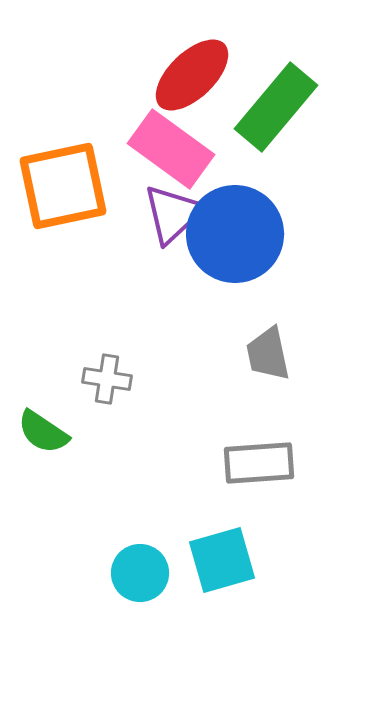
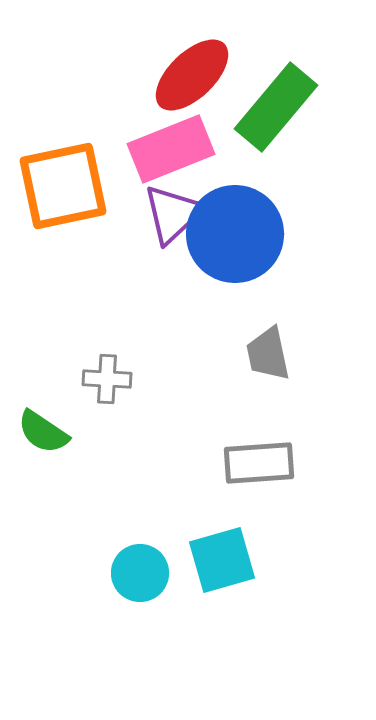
pink rectangle: rotated 58 degrees counterclockwise
gray cross: rotated 6 degrees counterclockwise
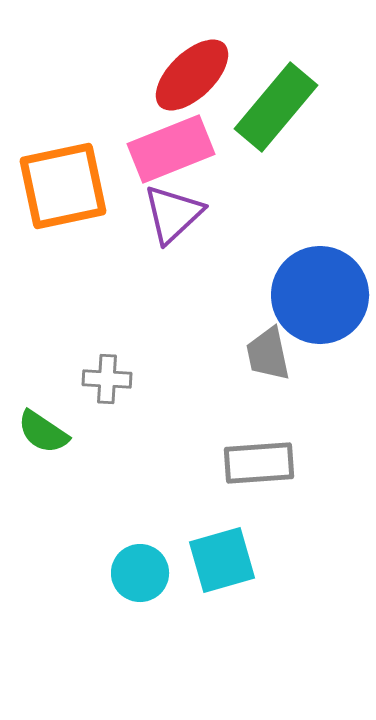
blue circle: moved 85 px right, 61 px down
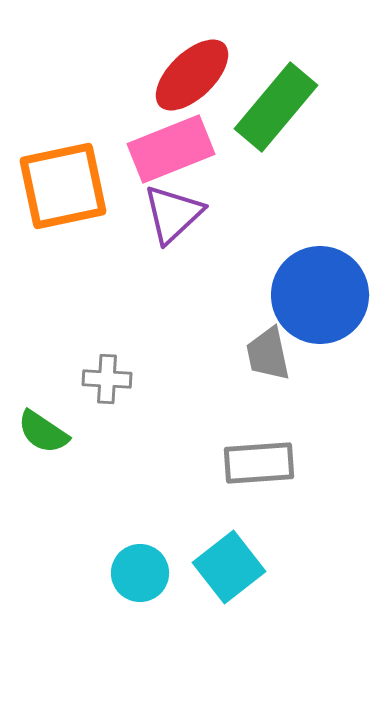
cyan square: moved 7 px right, 7 px down; rotated 22 degrees counterclockwise
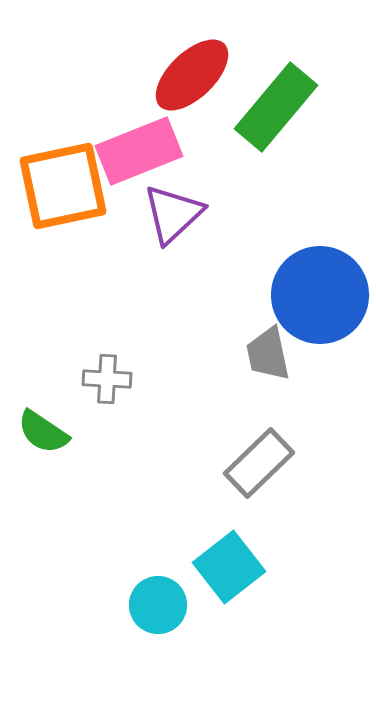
pink rectangle: moved 32 px left, 2 px down
gray rectangle: rotated 40 degrees counterclockwise
cyan circle: moved 18 px right, 32 px down
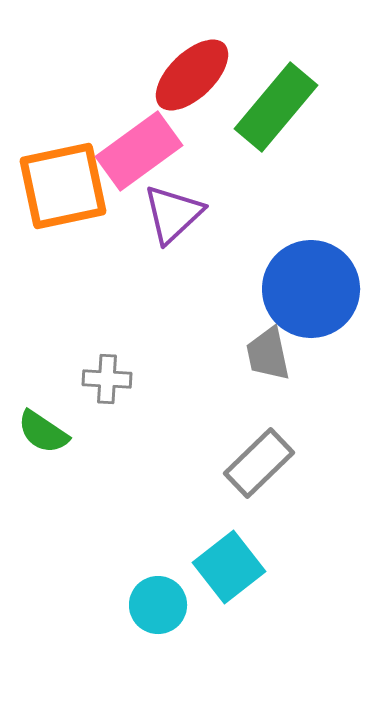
pink rectangle: rotated 14 degrees counterclockwise
blue circle: moved 9 px left, 6 px up
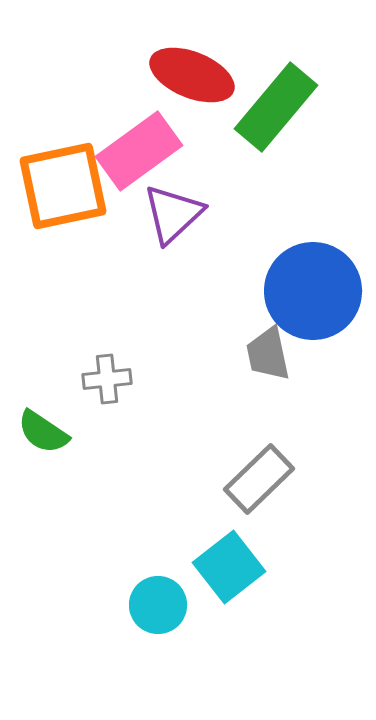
red ellipse: rotated 66 degrees clockwise
blue circle: moved 2 px right, 2 px down
gray cross: rotated 9 degrees counterclockwise
gray rectangle: moved 16 px down
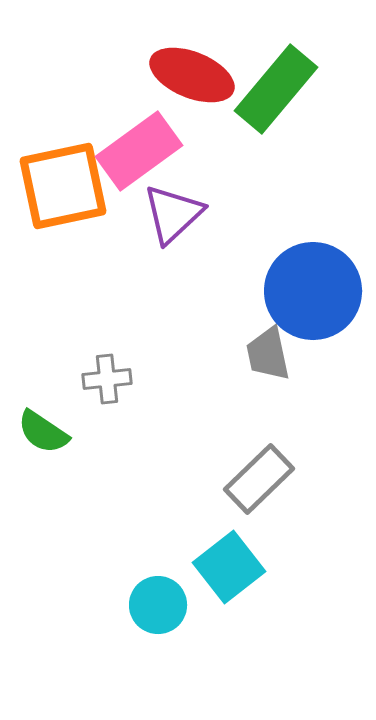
green rectangle: moved 18 px up
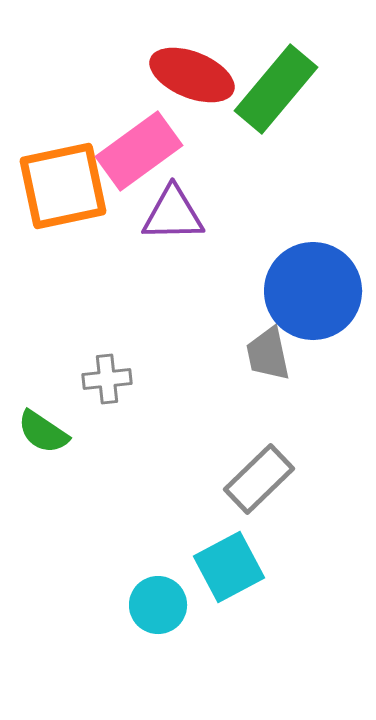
purple triangle: rotated 42 degrees clockwise
cyan square: rotated 10 degrees clockwise
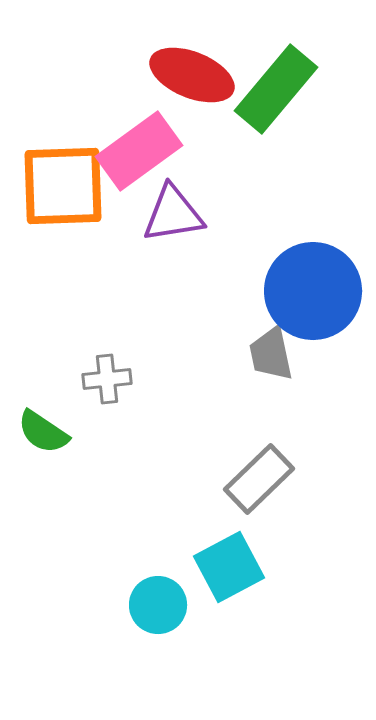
orange square: rotated 10 degrees clockwise
purple triangle: rotated 8 degrees counterclockwise
gray trapezoid: moved 3 px right
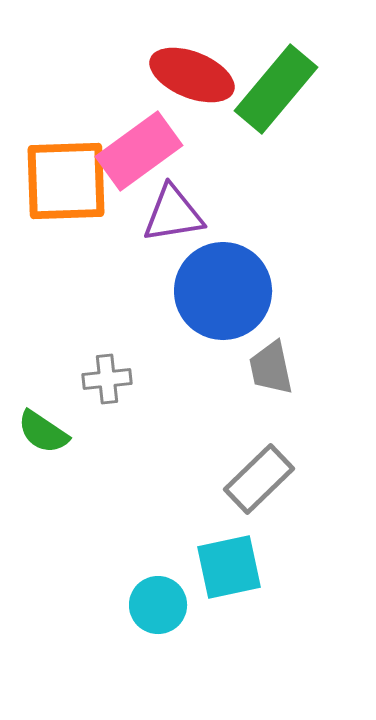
orange square: moved 3 px right, 5 px up
blue circle: moved 90 px left
gray trapezoid: moved 14 px down
cyan square: rotated 16 degrees clockwise
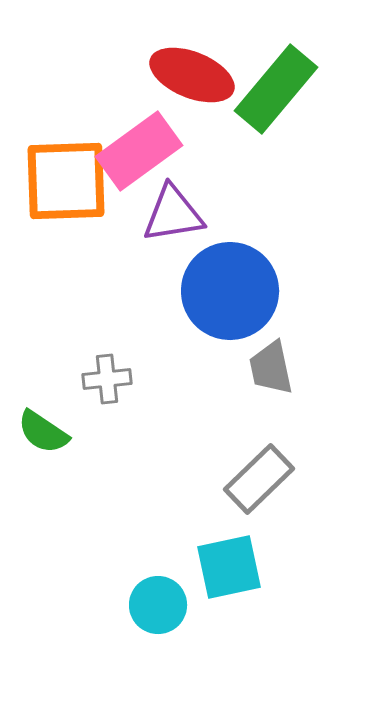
blue circle: moved 7 px right
